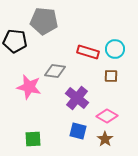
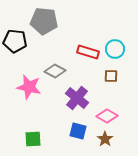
gray diamond: rotated 20 degrees clockwise
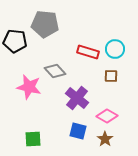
gray pentagon: moved 1 px right, 3 px down
gray diamond: rotated 20 degrees clockwise
